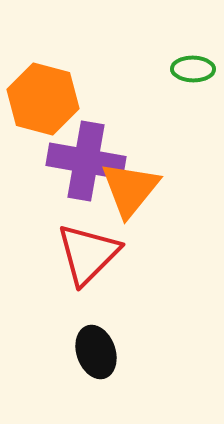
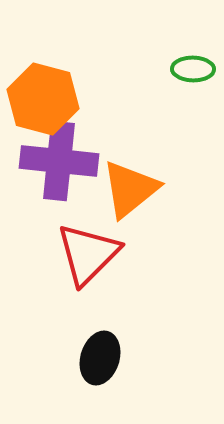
purple cross: moved 27 px left; rotated 4 degrees counterclockwise
orange triangle: rotated 12 degrees clockwise
black ellipse: moved 4 px right, 6 px down; rotated 36 degrees clockwise
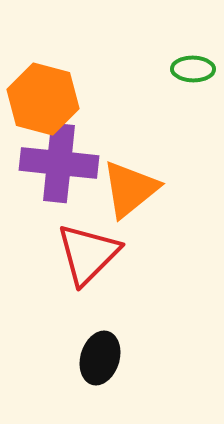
purple cross: moved 2 px down
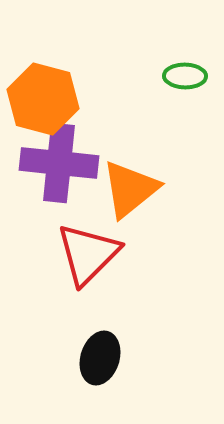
green ellipse: moved 8 px left, 7 px down
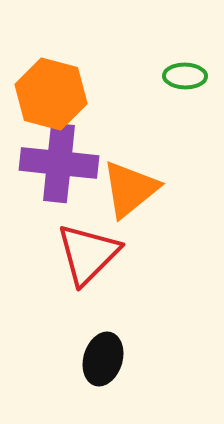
orange hexagon: moved 8 px right, 5 px up
black ellipse: moved 3 px right, 1 px down
